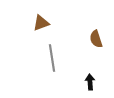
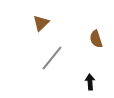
brown triangle: rotated 24 degrees counterclockwise
gray line: rotated 48 degrees clockwise
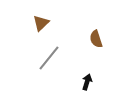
gray line: moved 3 px left
black arrow: moved 3 px left; rotated 21 degrees clockwise
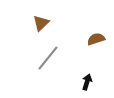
brown semicircle: rotated 90 degrees clockwise
gray line: moved 1 px left
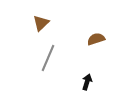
gray line: rotated 16 degrees counterclockwise
